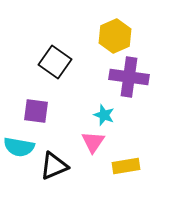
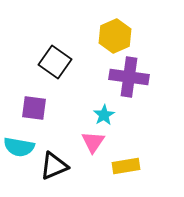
purple square: moved 2 px left, 3 px up
cyan star: rotated 20 degrees clockwise
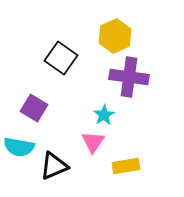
black square: moved 6 px right, 4 px up
purple square: rotated 24 degrees clockwise
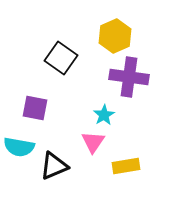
purple square: moved 1 px right; rotated 20 degrees counterclockwise
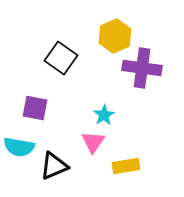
purple cross: moved 13 px right, 9 px up
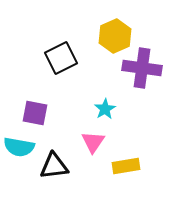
black square: rotated 28 degrees clockwise
purple square: moved 5 px down
cyan star: moved 1 px right, 6 px up
black triangle: rotated 16 degrees clockwise
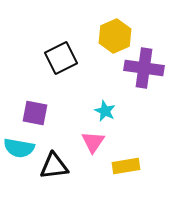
purple cross: moved 2 px right
cyan star: moved 2 px down; rotated 15 degrees counterclockwise
cyan semicircle: moved 1 px down
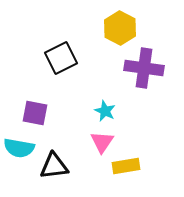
yellow hexagon: moved 5 px right, 8 px up; rotated 8 degrees counterclockwise
pink triangle: moved 9 px right
